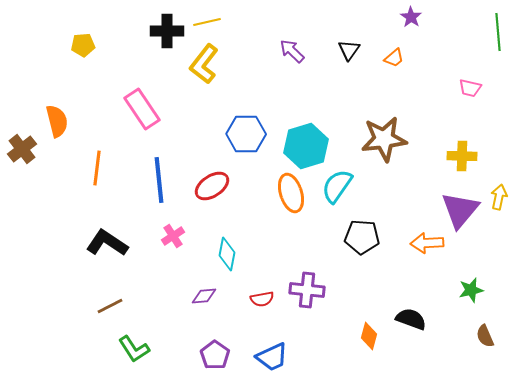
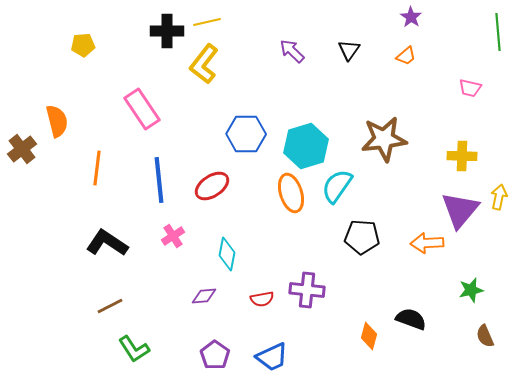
orange trapezoid: moved 12 px right, 2 px up
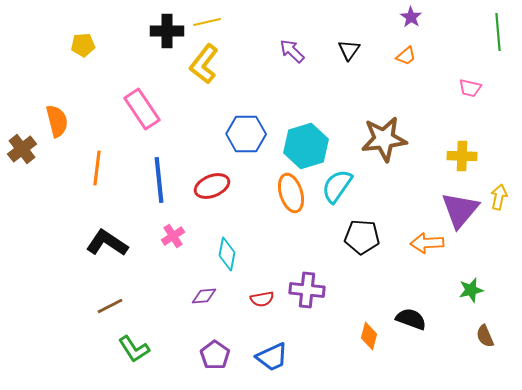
red ellipse: rotated 12 degrees clockwise
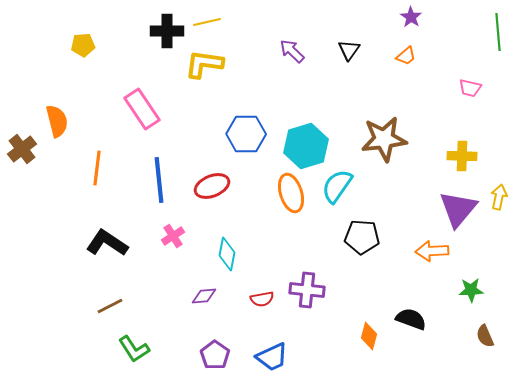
yellow L-shape: rotated 60 degrees clockwise
purple triangle: moved 2 px left, 1 px up
orange arrow: moved 5 px right, 8 px down
green star: rotated 10 degrees clockwise
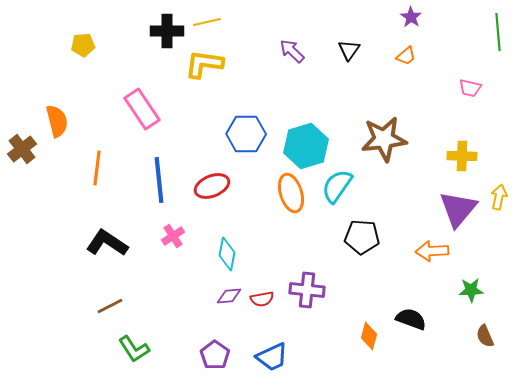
purple diamond: moved 25 px right
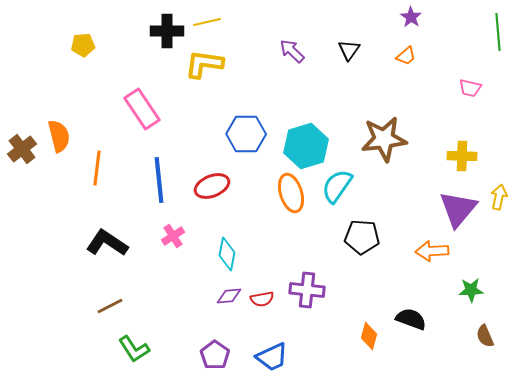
orange semicircle: moved 2 px right, 15 px down
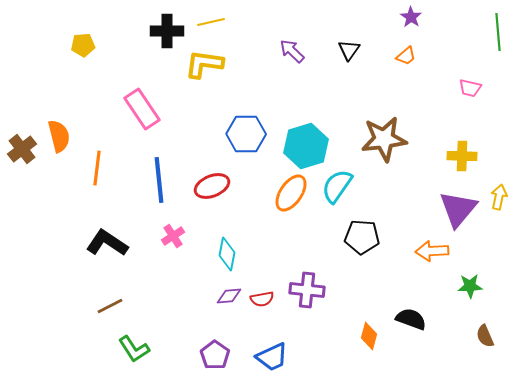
yellow line: moved 4 px right
orange ellipse: rotated 51 degrees clockwise
green star: moved 1 px left, 4 px up
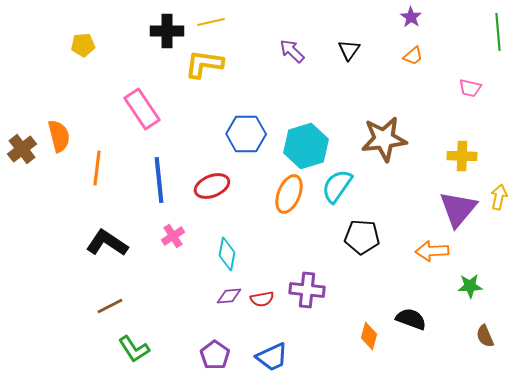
orange trapezoid: moved 7 px right
orange ellipse: moved 2 px left, 1 px down; rotated 12 degrees counterclockwise
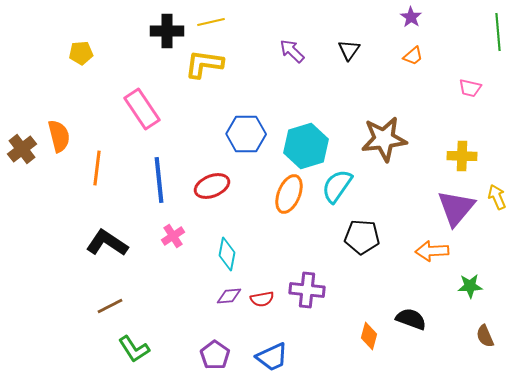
yellow pentagon: moved 2 px left, 8 px down
yellow arrow: moved 2 px left; rotated 35 degrees counterclockwise
purple triangle: moved 2 px left, 1 px up
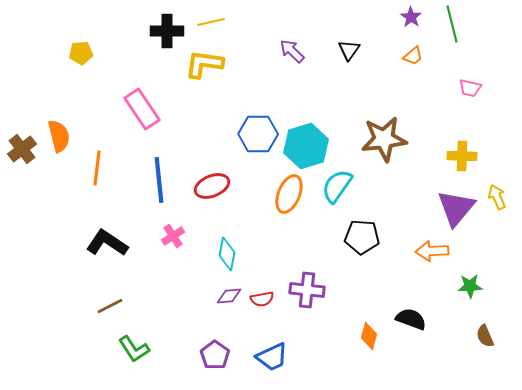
green line: moved 46 px left, 8 px up; rotated 9 degrees counterclockwise
blue hexagon: moved 12 px right
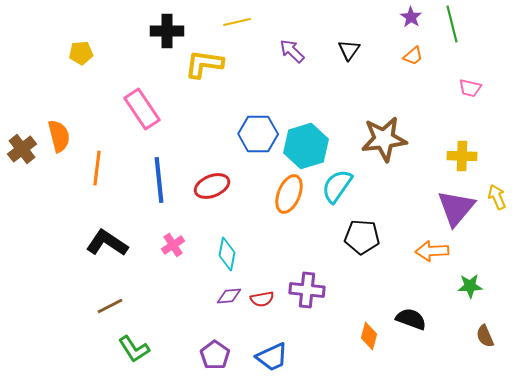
yellow line: moved 26 px right
pink cross: moved 9 px down
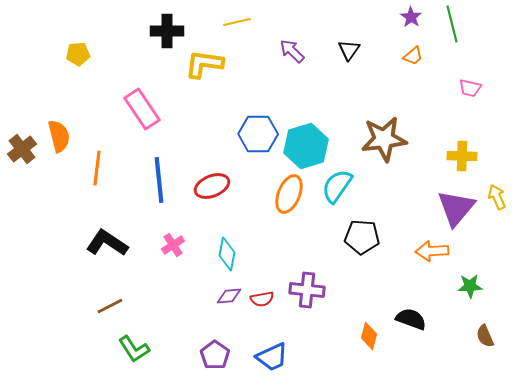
yellow pentagon: moved 3 px left, 1 px down
